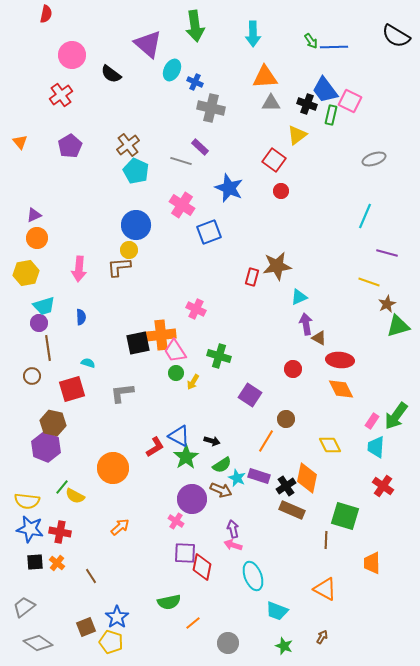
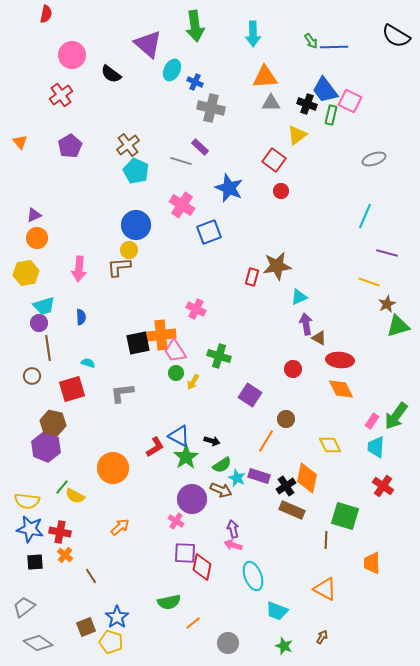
orange cross at (57, 563): moved 8 px right, 8 px up
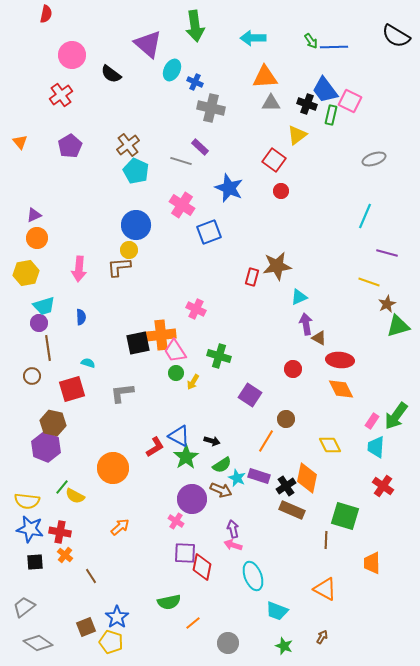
cyan arrow at (253, 34): moved 4 px down; rotated 90 degrees clockwise
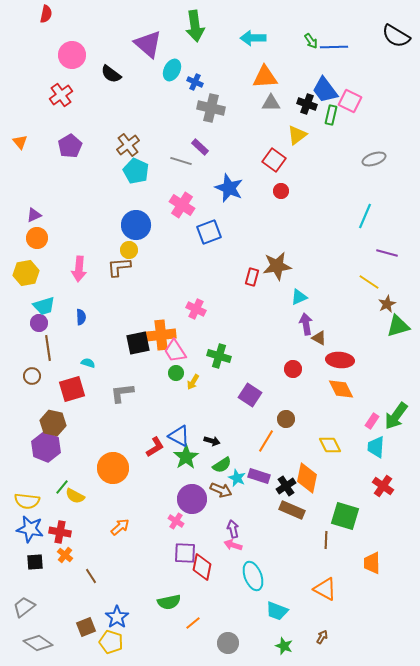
yellow line at (369, 282): rotated 15 degrees clockwise
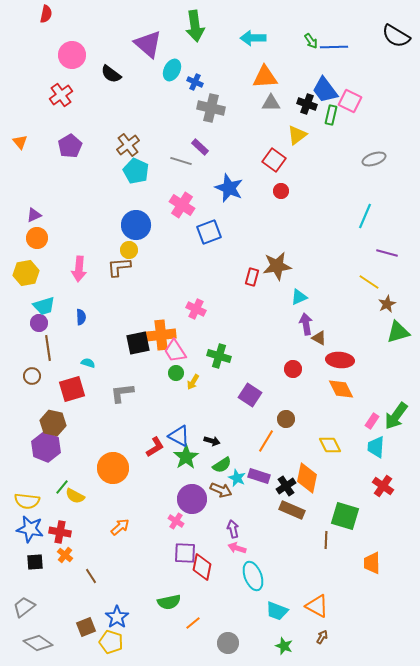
green triangle at (398, 326): moved 6 px down
pink arrow at (233, 545): moved 4 px right, 3 px down
orange triangle at (325, 589): moved 8 px left, 17 px down
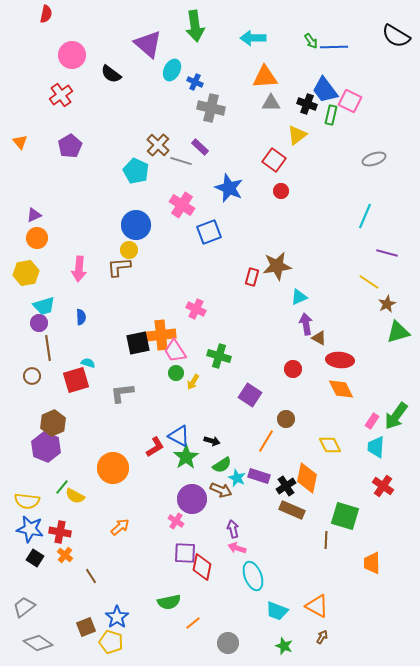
brown cross at (128, 145): moved 30 px right; rotated 10 degrees counterclockwise
red square at (72, 389): moved 4 px right, 9 px up
brown hexagon at (53, 423): rotated 25 degrees clockwise
black square at (35, 562): moved 4 px up; rotated 36 degrees clockwise
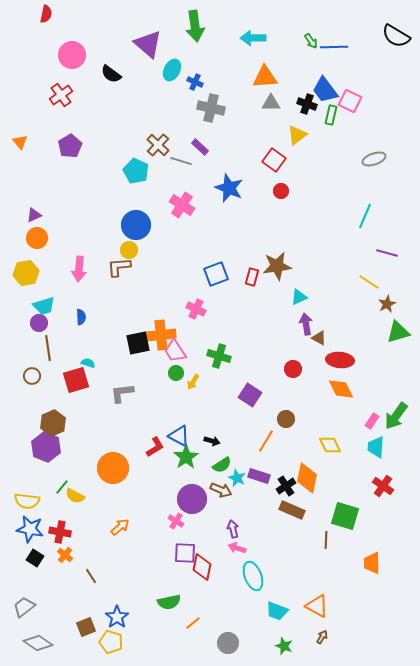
blue square at (209, 232): moved 7 px right, 42 px down
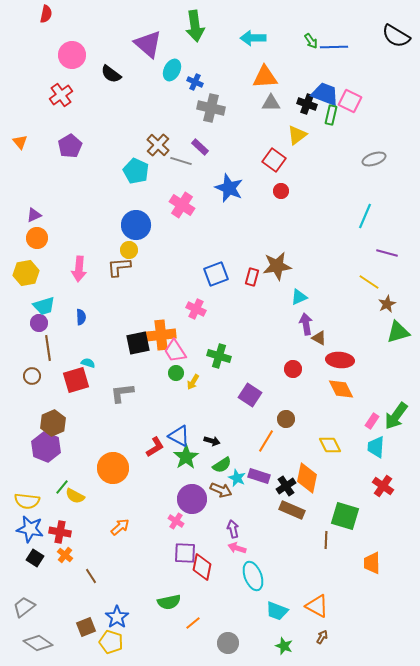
blue trapezoid at (325, 90): moved 4 px down; rotated 148 degrees clockwise
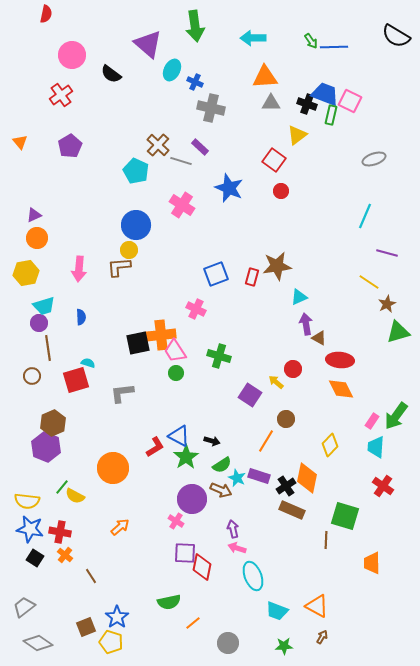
yellow arrow at (193, 382): moved 83 px right; rotated 98 degrees clockwise
yellow diamond at (330, 445): rotated 70 degrees clockwise
green star at (284, 646): rotated 24 degrees counterclockwise
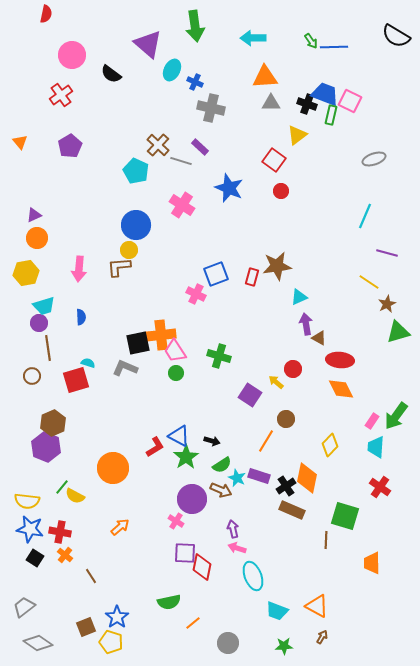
pink cross at (196, 309): moved 15 px up
gray L-shape at (122, 393): moved 3 px right, 25 px up; rotated 30 degrees clockwise
red cross at (383, 486): moved 3 px left, 1 px down
